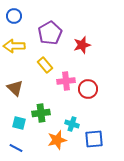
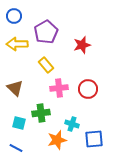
purple pentagon: moved 4 px left, 1 px up
yellow arrow: moved 3 px right, 2 px up
yellow rectangle: moved 1 px right
pink cross: moved 7 px left, 7 px down
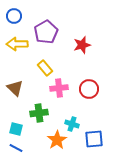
yellow rectangle: moved 1 px left, 3 px down
red circle: moved 1 px right
green cross: moved 2 px left
cyan square: moved 3 px left, 6 px down
orange star: rotated 18 degrees counterclockwise
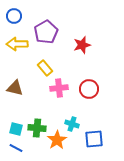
brown triangle: rotated 30 degrees counterclockwise
green cross: moved 2 px left, 15 px down; rotated 12 degrees clockwise
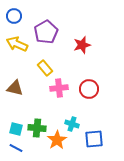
yellow arrow: rotated 25 degrees clockwise
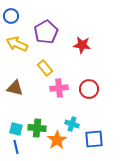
blue circle: moved 3 px left
red star: rotated 24 degrees clockwise
blue line: moved 1 px up; rotated 48 degrees clockwise
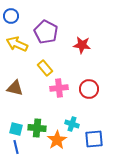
purple pentagon: rotated 15 degrees counterclockwise
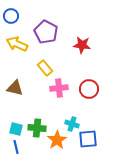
blue square: moved 6 px left
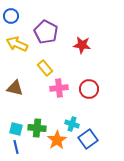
blue square: rotated 30 degrees counterclockwise
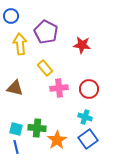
yellow arrow: moved 3 px right; rotated 60 degrees clockwise
cyan cross: moved 13 px right, 7 px up
